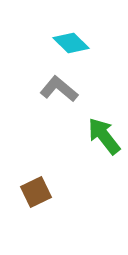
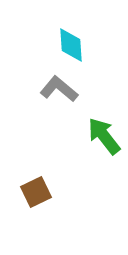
cyan diamond: moved 2 px down; rotated 42 degrees clockwise
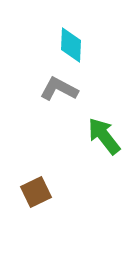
cyan diamond: rotated 6 degrees clockwise
gray L-shape: rotated 12 degrees counterclockwise
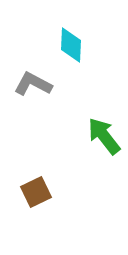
gray L-shape: moved 26 px left, 5 px up
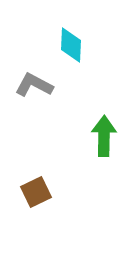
gray L-shape: moved 1 px right, 1 px down
green arrow: rotated 39 degrees clockwise
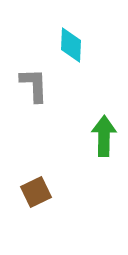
gray L-shape: rotated 60 degrees clockwise
